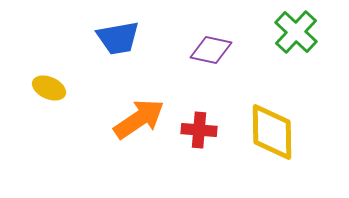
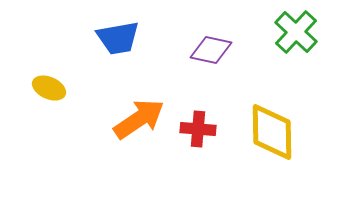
red cross: moved 1 px left, 1 px up
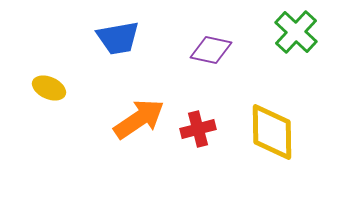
red cross: rotated 20 degrees counterclockwise
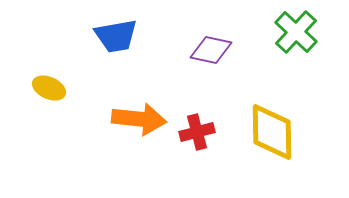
blue trapezoid: moved 2 px left, 2 px up
orange arrow: rotated 40 degrees clockwise
red cross: moved 1 px left, 3 px down
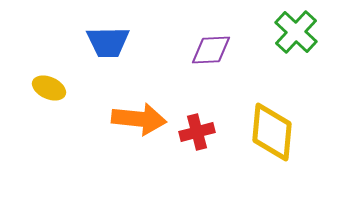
blue trapezoid: moved 8 px left, 6 px down; rotated 9 degrees clockwise
purple diamond: rotated 15 degrees counterclockwise
yellow diamond: rotated 6 degrees clockwise
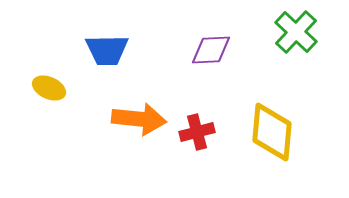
blue trapezoid: moved 1 px left, 8 px down
